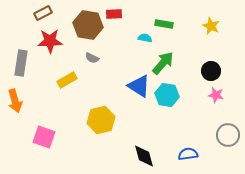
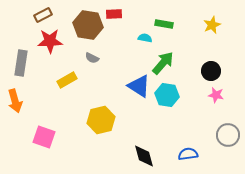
brown rectangle: moved 2 px down
yellow star: moved 1 px right, 1 px up; rotated 24 degrees clockwise
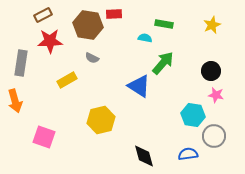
cyan hexagon: moved 26 px right, 20 px down
gray circle: moved 14 px left, 1 px down
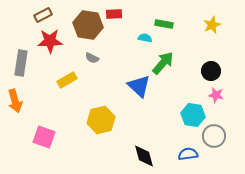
blue triangle: rotated 10 degrees clockwise
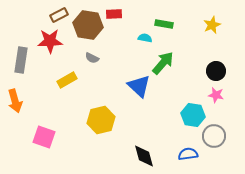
brown rectangle: moved 16 px right
gray rectangle: moved 3 px up
black circle: moved 5 px right
